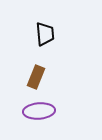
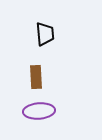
brown rectangle: rotated 25 degrees counterclockwise
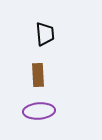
brown rectangle: moved 2 px right, 2 px up
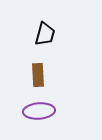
black trapezoid: rotated 20 degrees clockwise
